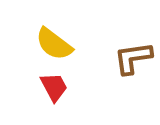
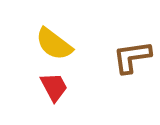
brown L-shape: moved 1 px left, 1 px up
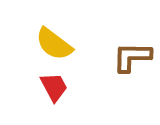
brown L-shape: rotated 9 degrees clockwise
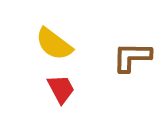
red trapezoid: moved 7 px right, 2 px down
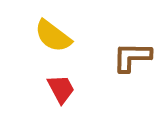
yellow semicircle: moved 1 px left, 8 px up
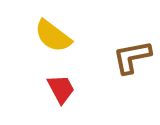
brown L-shape: rotated 12 degrees counterclockwise
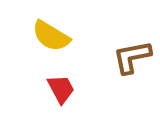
yellow semicircle: moved 2 px left; rotated 6 degrees counterclockwise
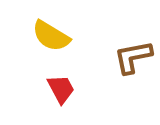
brown L-shape: moved 1 px right
